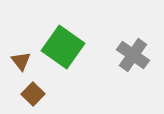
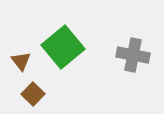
green square: rotated 15 degrees clockwise
gray cross: rotated 24 degrees counterclockwise
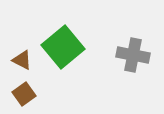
brown triangle: moved 1 px right, 1 px up; rotated 25 degrees counterclockwise
brown square: moved 9 px left; rotated 10 degrees clockwise
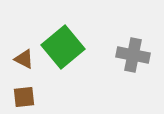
brown triangle: moved 2 px right, 1 px up
brown square: moved 3 px down; rotated 30 degrees clockwise
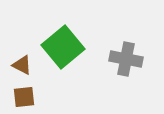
gray cross: moved 7 px left, 4 px down
brown triangle: moved 2 px left, 6 px down
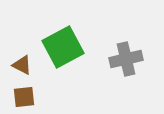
green square: rotated 12 degrees clockwise
gray cross: rotated 24 degrees counterclockwise
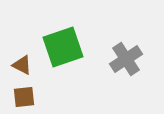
green square: rotated 9 degrees clockwise
gray cross: rotated 20 degrees counterclockwise
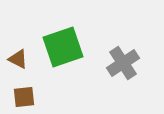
gray cross: moved 3 px left, 4 px down
brown triangle: moved 4 px left, 6 px up
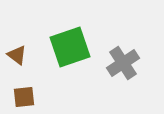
green square: moved 7 px right
brown triangle: moved 1 px left, 4 px up; rotated 10 degrees clockwise
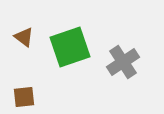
brown triangle: moved 7 px right, 18 px up
gray cross: moved 1 px up
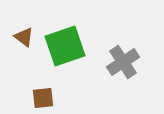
green square: moved 5 px left, 1 px up
brown square: moved 19 px right, 1 px down
